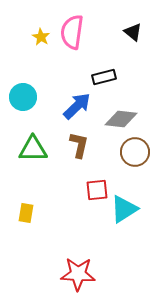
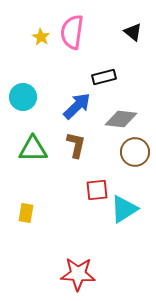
brown L-shape: moved 3 px left
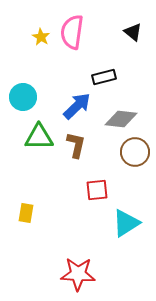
green triangle: moved 6 px right, 12 px up
cyan triangle: moved 2 px right, 14 px down
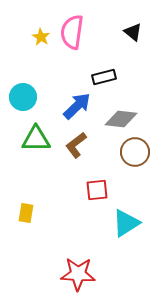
green triangle: moved 3 px left, 2 px down
brown L-shape: rotated 140 degrees counterclockwise
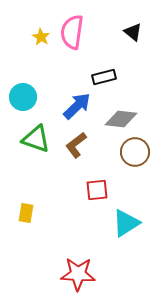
green triangle: rotated 20 degrees clockwise
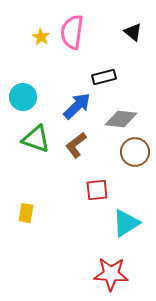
red star: moved 33 px right
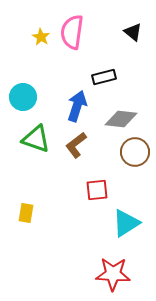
blue arrow: rotated 28 degrees counterclockwise
red star: moved 2 px right
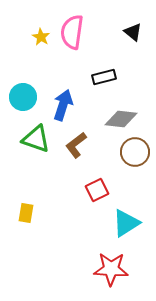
blue arrow: moved 14 px left, 1 px up
red square: rotated 20 degrees counterclockwise
red star: moved 2 px left, 5 px up
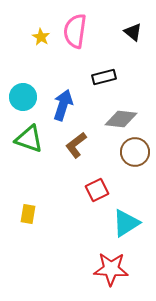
pink semicircle: moved 3 px right, 1 px up
green triangle: moved 7 px left
yellow rectangle: moved 2 px right, 1 px down
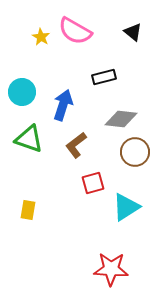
pink semicircle: rotated 68 degrees counterclockwise
cyan circle: moved 1 px left, 5 px up
red square: moved 4 px left, 7 px up; rotated 10 degrees clockwise
yellow rectangle: moved 4 px up
cyan triangle: moved 16 px up
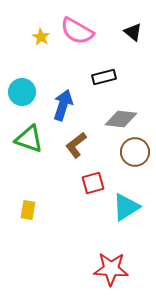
pink semicircle: moved 2 px right
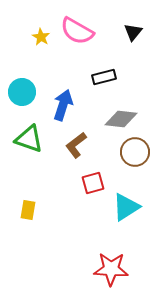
black triangle: rotated 30 degrees clockwise
